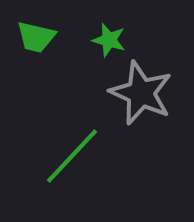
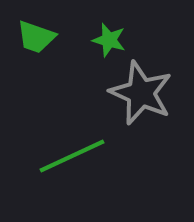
green trapezoid: rotated 6 degrees clockwise
green line: rotated 22 degrees clockwise
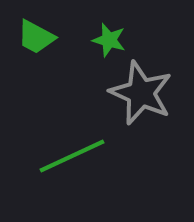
green trapezoid: rotated 9 degrees clockwise
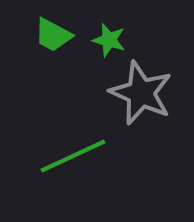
green trapezoid: moved 17 px right, 2 px up
green line: moved 1 px right
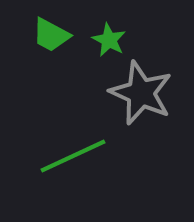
green trapezoid: moved 2 px left
green star: rotated 12 degrees clockwise
